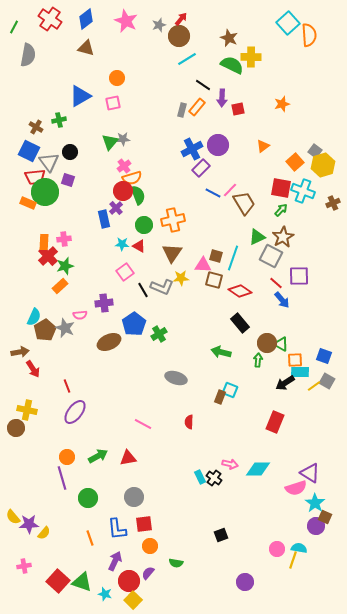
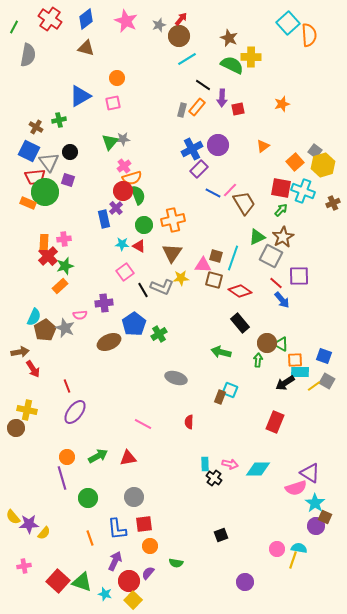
purple rectangle at (201, 168): moved 2 px left, 1 px down
cyan rectangle at (200, 477): moved 5 px right, 13 px up; rotated 24 degrees clockwise
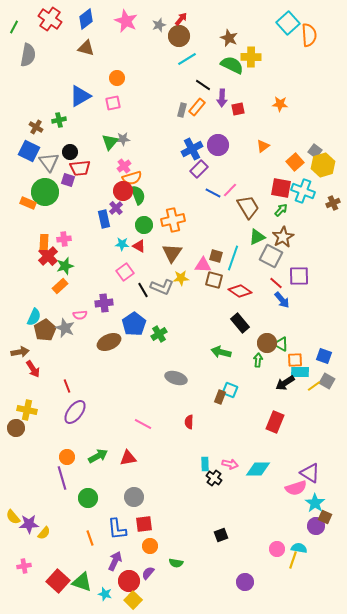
orange star at (282, 104): moved 2 px left; rotated 21 degrees clockwise
red trapezoid at (35, 177): moved 45 px right, 9 px up
brown trapezoid at (244, 203): moved 4 px right, 4 px down
